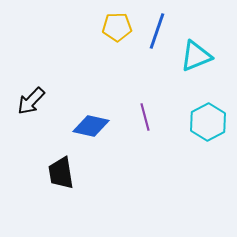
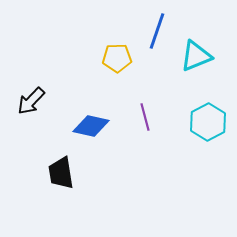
yellow pentagon: moved 31 px down
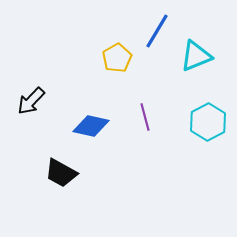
blue line: rotated 12 degrees clockwise
yellow pentagon: rotated 28 degrees counterclockwise
black trapezoid: rotated 52 degrees counterclockwise
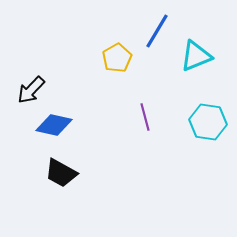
black arrow: moved 11 px up
cyan hexagon: rotated 24 degrees counterclockwise
blue diamond: moved 37 px left, 1 px up
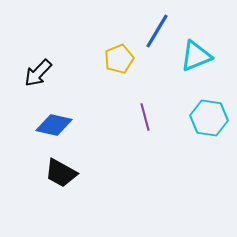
yellow pentagon: moved 2 px right, 1 px down; rotated 8 degrees clockwise
black arrow: moved 7 px right, 17 px up
cyan hexagon: moved 1 px right, 4 px up
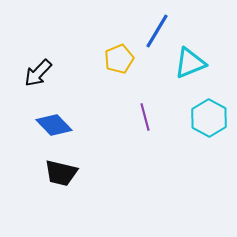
cyan triangle: moved 6 px left, 7 px down
cyan hexagon: rotated 21 degrees clockwise
blue diamond: rotated 33 degrees clockwise
black trapezoid: rotated 16 degrees counterclockwise
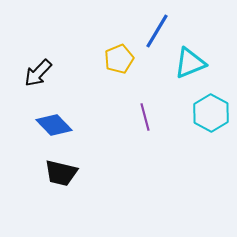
cyan hexagon: moved 2 px right, 5 px up
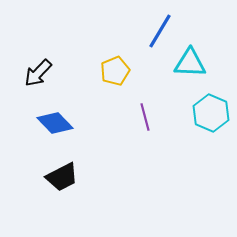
blue line: moved 3 px right
yellow pentagon: moved 4 px left, 12 px down
cyan triangle: rotated 24 degrees clockwise
cyan hexagon: rotated 6 degrees counterclockwise
blue diamond: moved 1 px right, 2 px up
black trapezoid: moved 1 px right, 4 px down; rotated 40 degrees counterclockwise
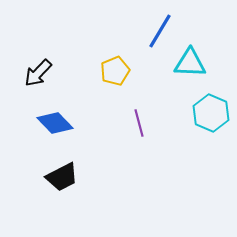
purple line: moved 6 px left, 6 px down
